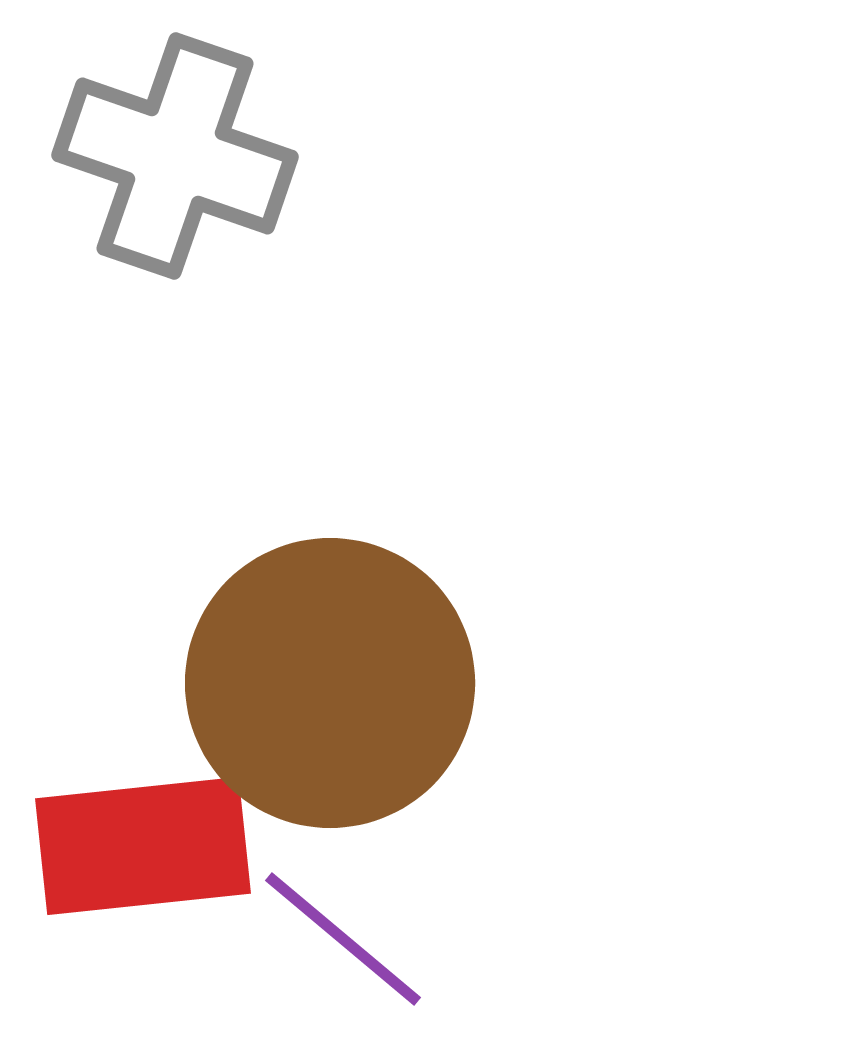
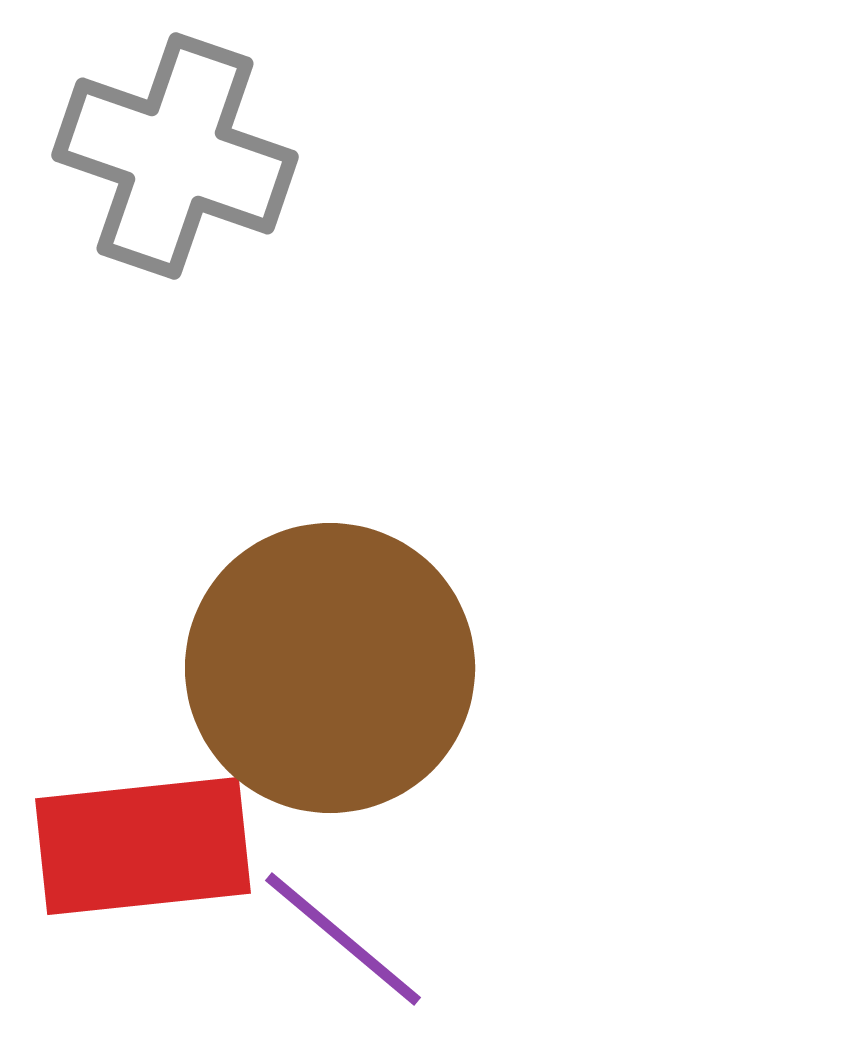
brown circle: moved 15 px up
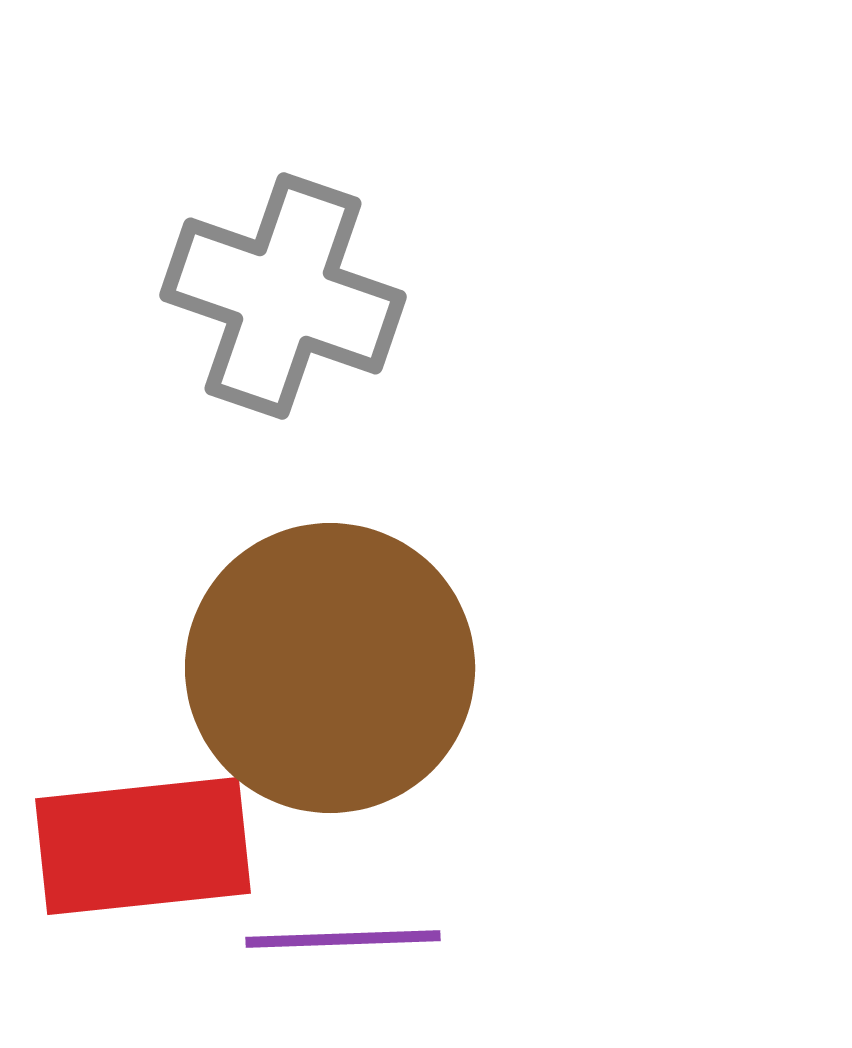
gray cross: moved 108 px right, 140 px down
purple line: rotated 42 degrees counterclockwise
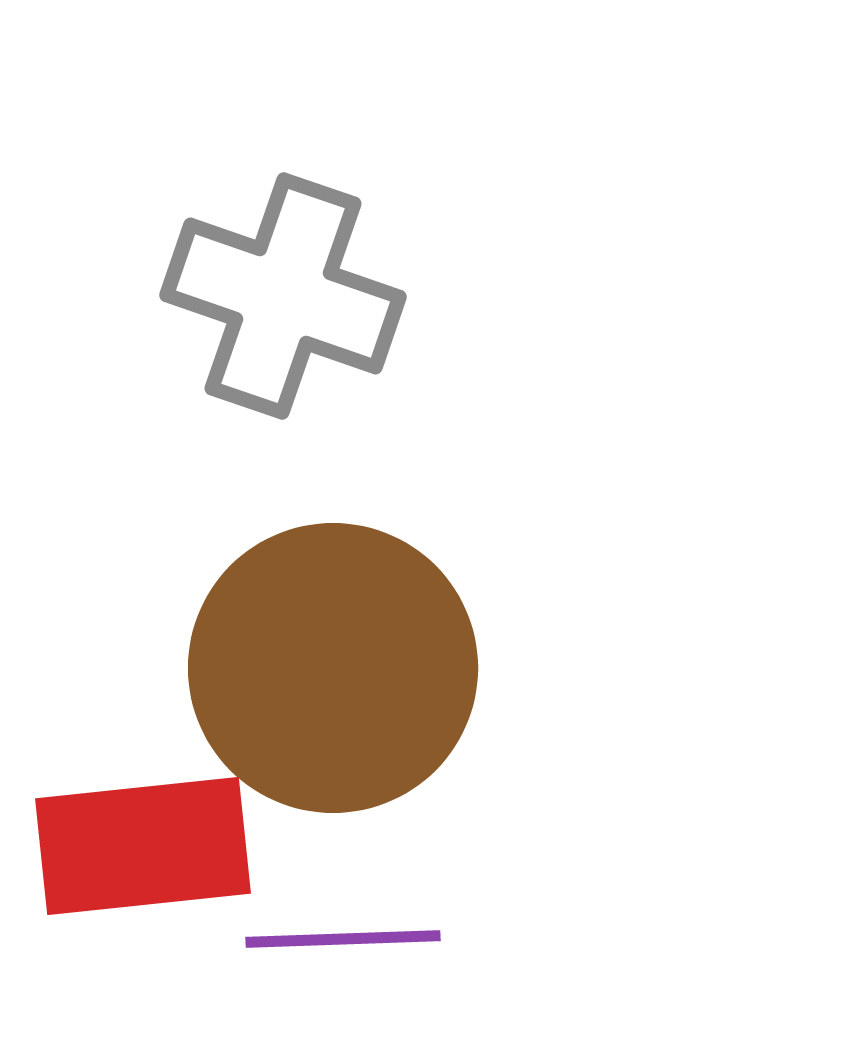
brown circle: moved 3 px right
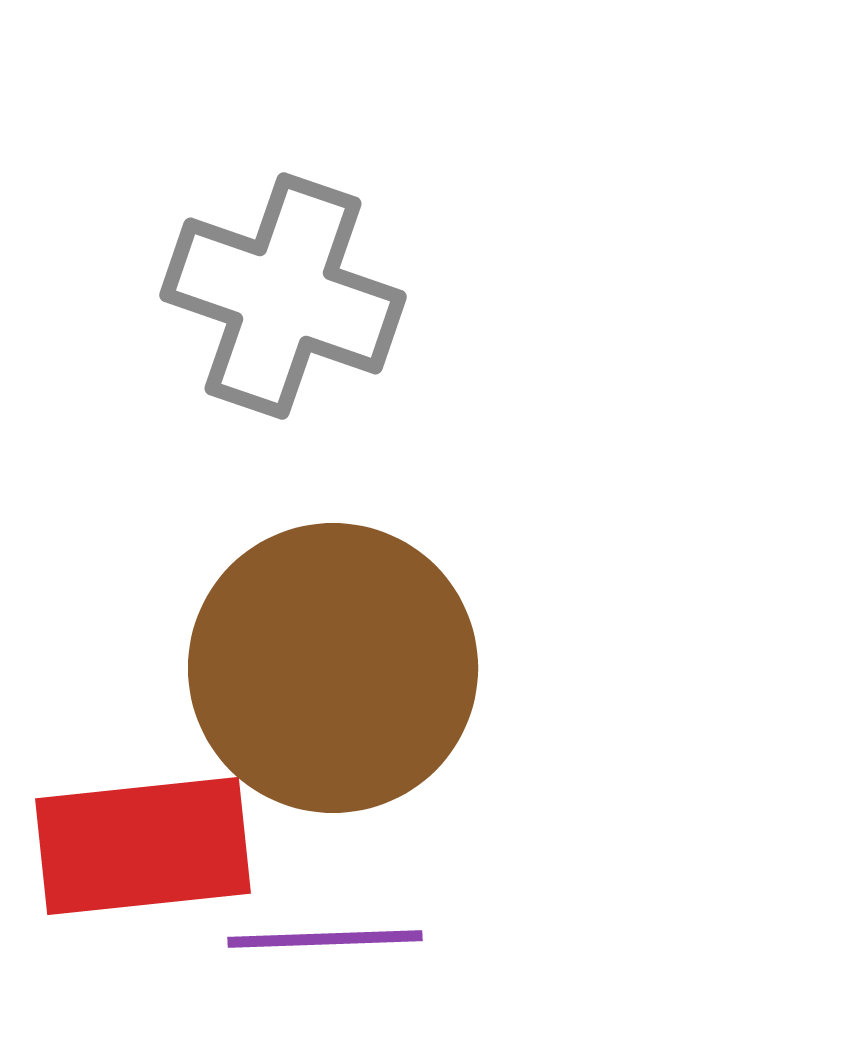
purple line: moved 18 px left
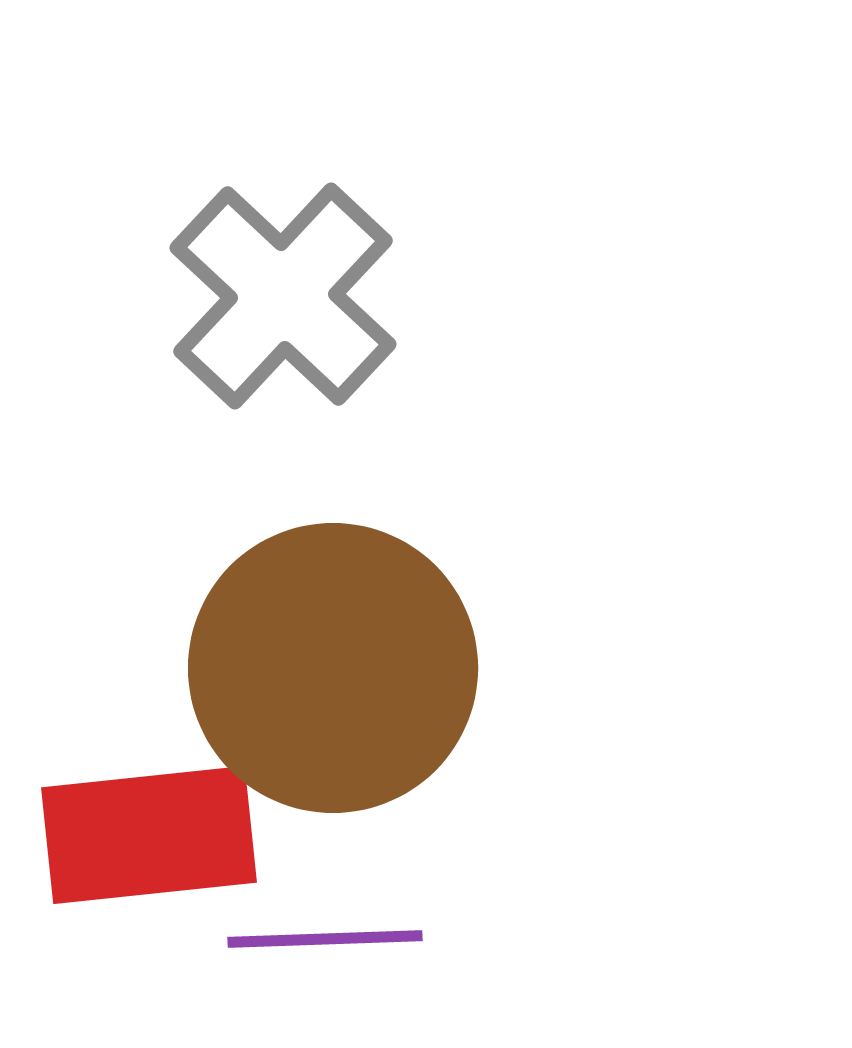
gray cross: rotated 24 degrees clockwise
red rectangle: moved 6 px right, 11 px up
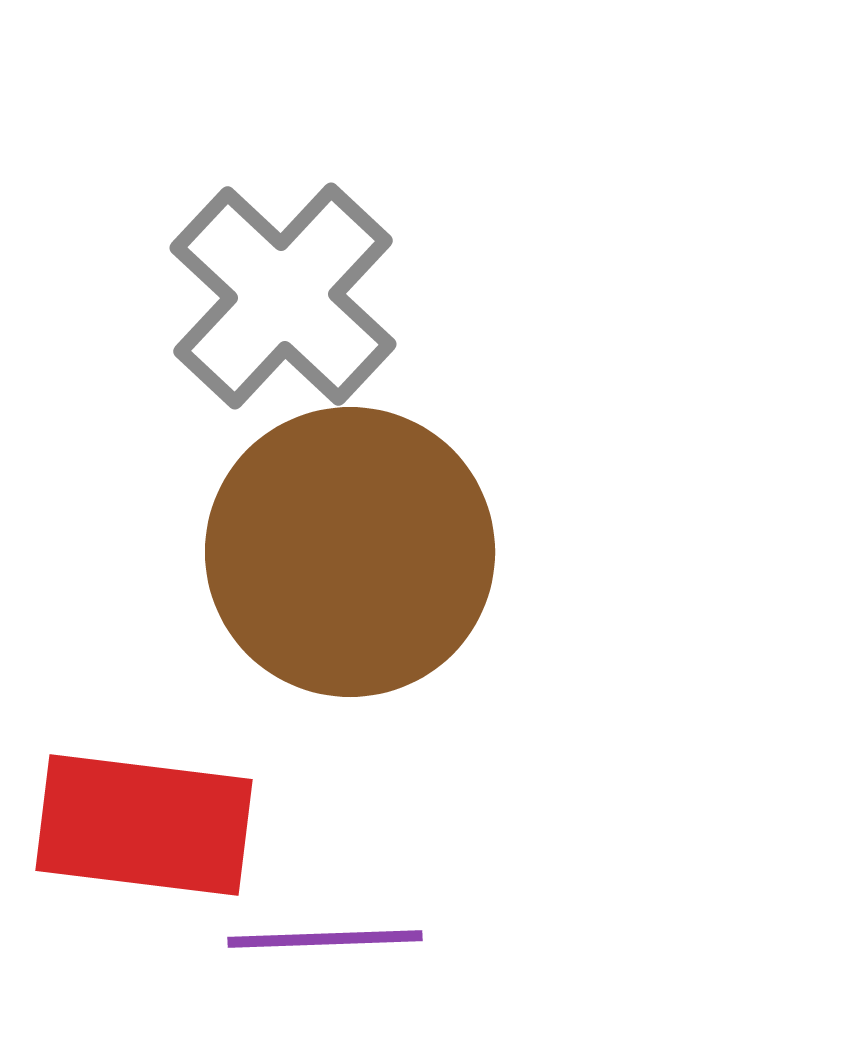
brown circle: moved 17 px right, 116 px up
red rectangle: moved 5 px left, 10 px up; rotated 13 degrees clockwise
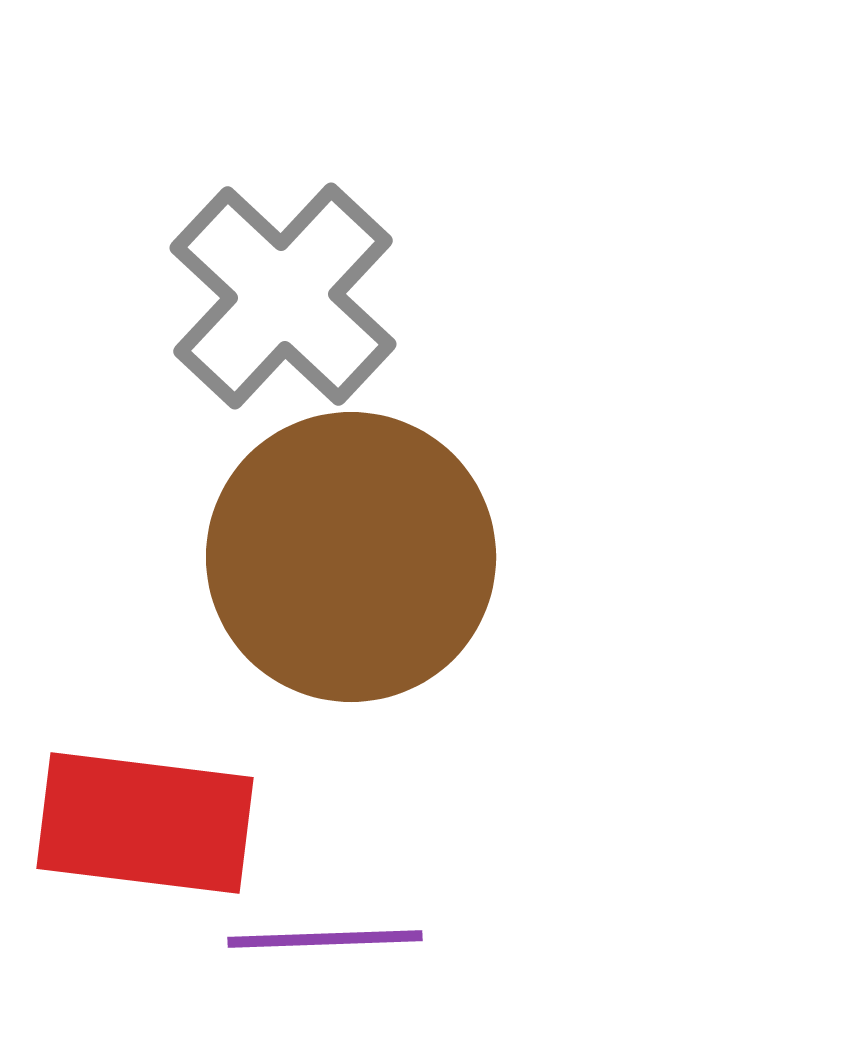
brown circle: moved 1 px right, 5 px down
red rectangle: moved 1 px right, 2 px up
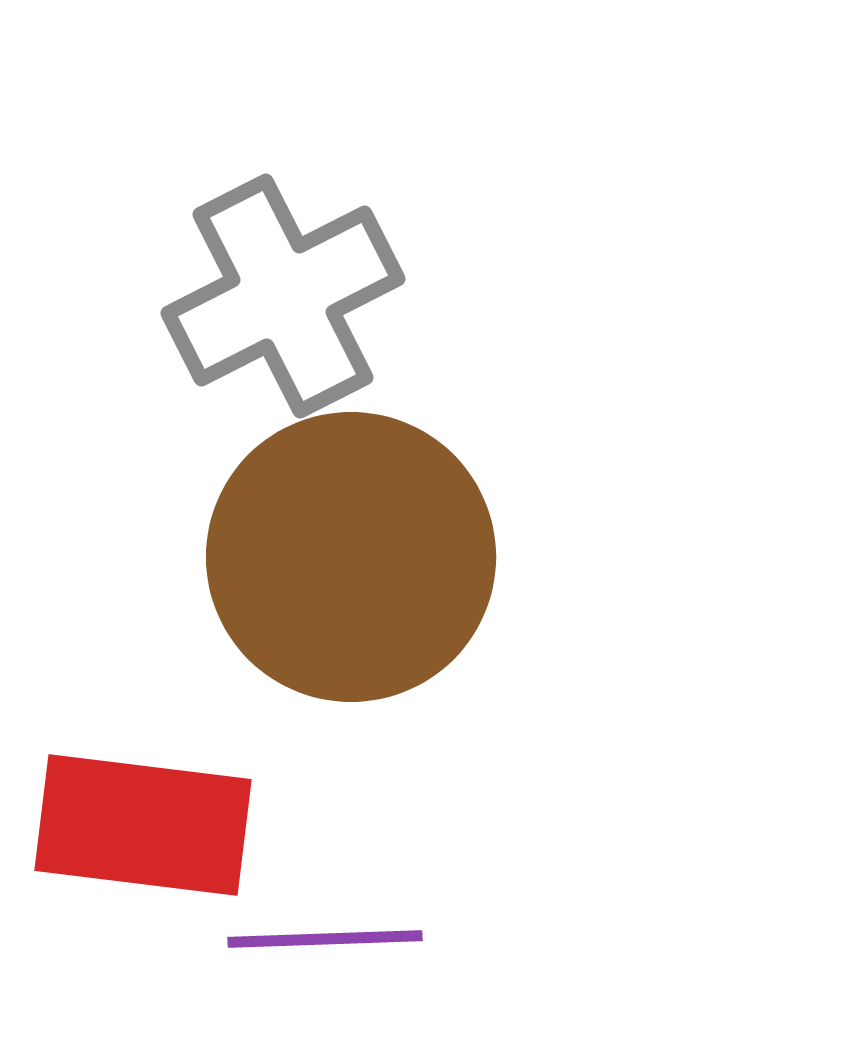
gray cross: rotated 20 degrees clockwise
red rectangle: moved 2 px left, 2 px down
